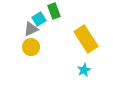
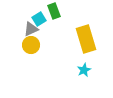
yellow rectangle: rotated 16 degrees clockwise
yellow circle: moved 2 px up
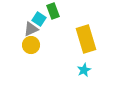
green rectangle: moved 1 px left
cyan square: rotated 24 degrees counterclockwise
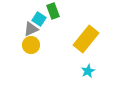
yellow rectangle: rotated 56 degrees clockwise
cyan star: moved 4 px right, 1 px down
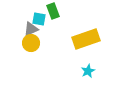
cyan square: rotated 24 degrees counterclockwise
yellow rectangle: rotated 32 degrees clockwise
yellow circle: moved 2 px up
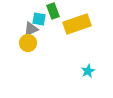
yellow rectangle: moved 9 px left, 15 px up
yellow circle: moved 3 px left
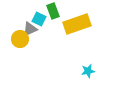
cyan square: rotated 16 degrees clockwise
gray triangle: moved 1 px left
yellow circle: moved 8 px left, 4 px up
cyan star: rotated 16 degrees clockwise
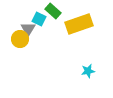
green rectangle: rotated 28 degrees counterclockwise
yellow rectangle: moved 2 px right
gray triangle: moved 2 px left; rotated 35 degrees counterclockwise
